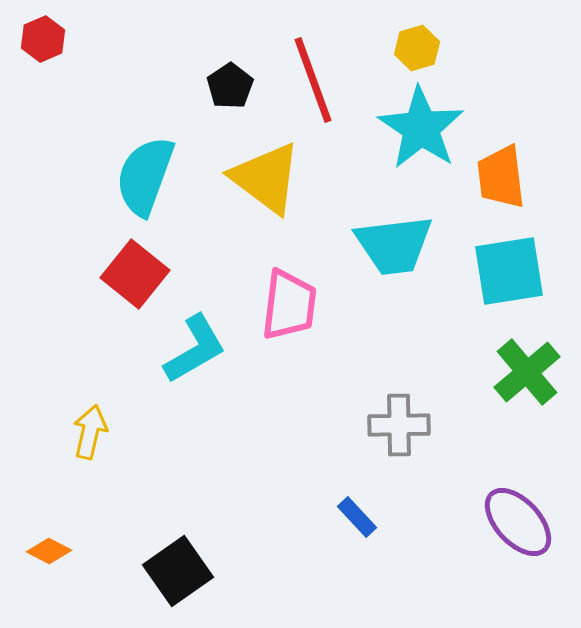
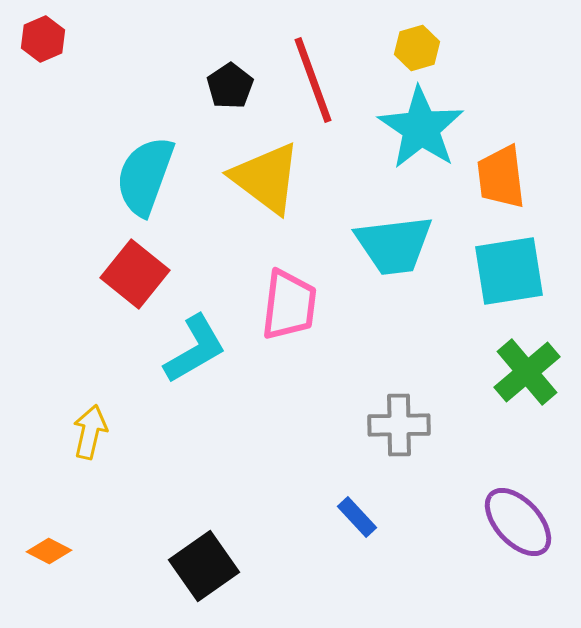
black square: moved 26 px right, 5 px up
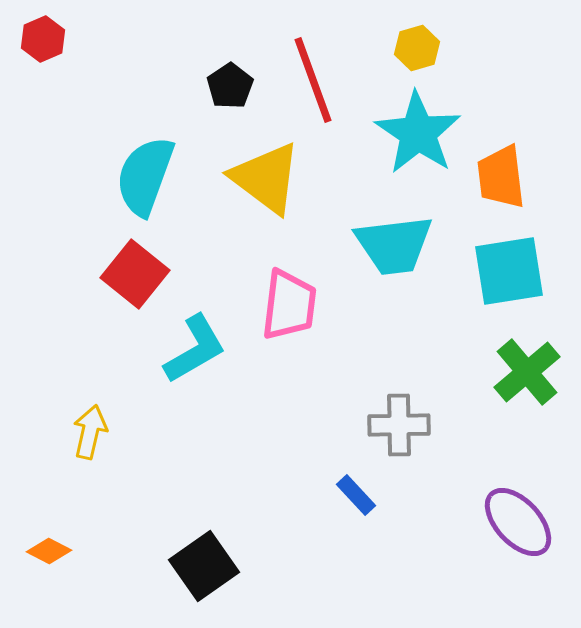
cyan star: moved 3 px left, 5 px down
blue rectangle: moved 1 px left, 22 px up
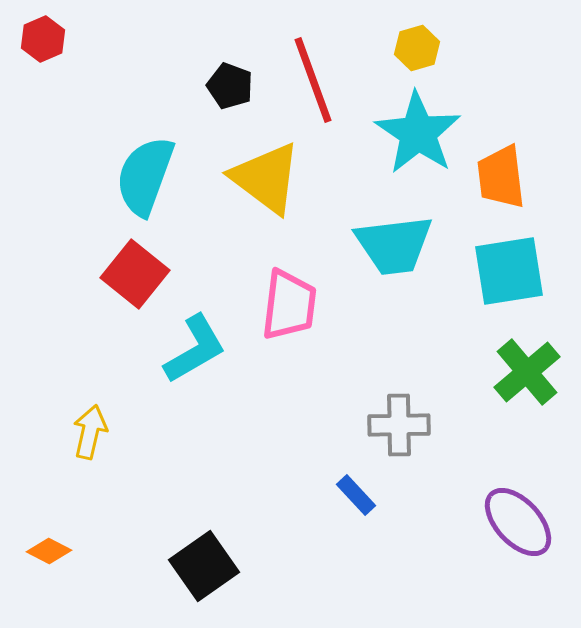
black pentagon: rotated 18 degrees counterclockwise
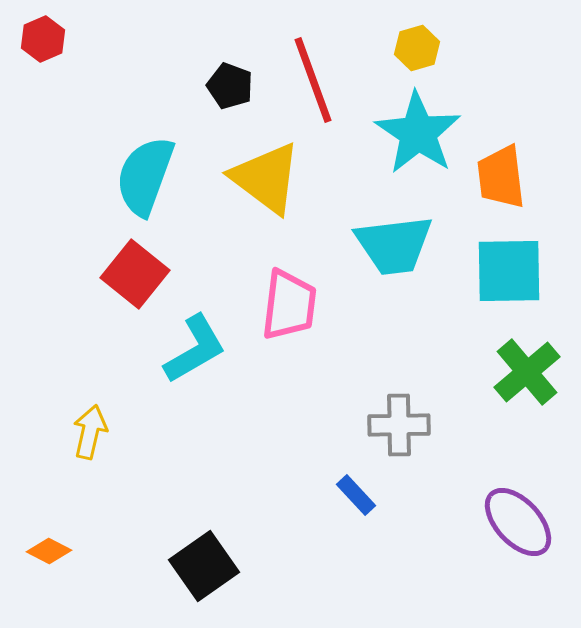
cyan square: rotated 8 degrees clockwise
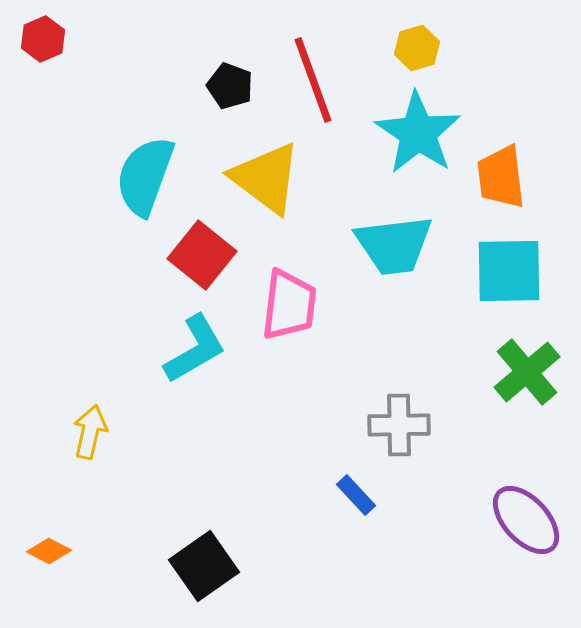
red square: moved 67 px right, 19 px up
purple ellipse: moved 8 px right, 2 px up
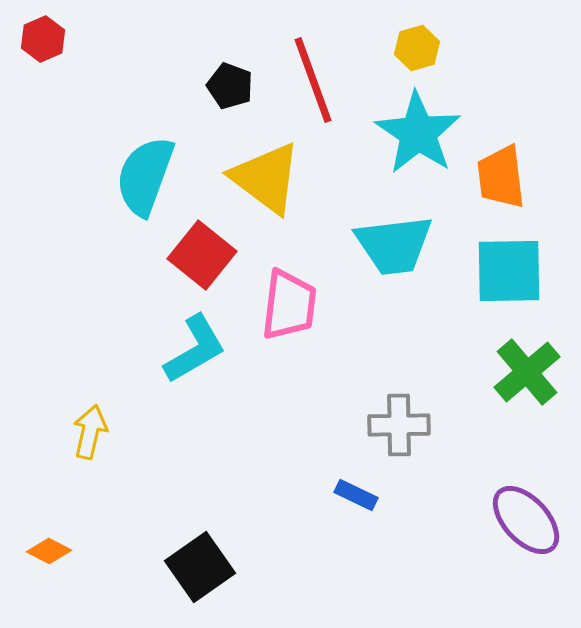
blue rectangle: rotated 21 degrees counterclockwise
black square: moved 4 px left, 1 px down
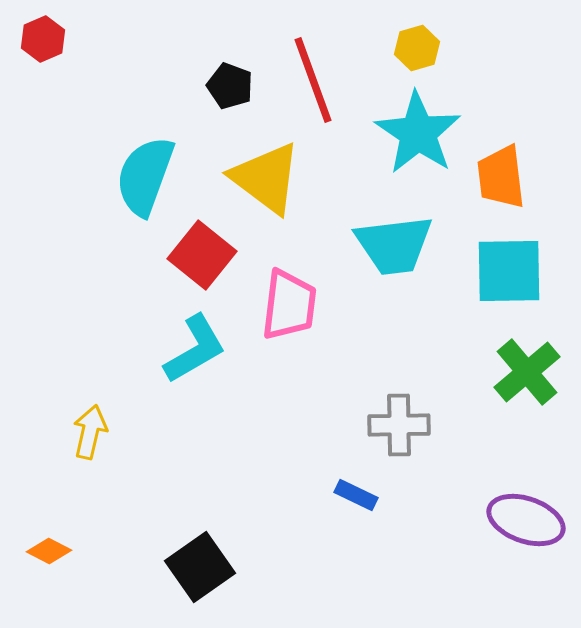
purple ellipse: rotated 28 degrees counterclockwise
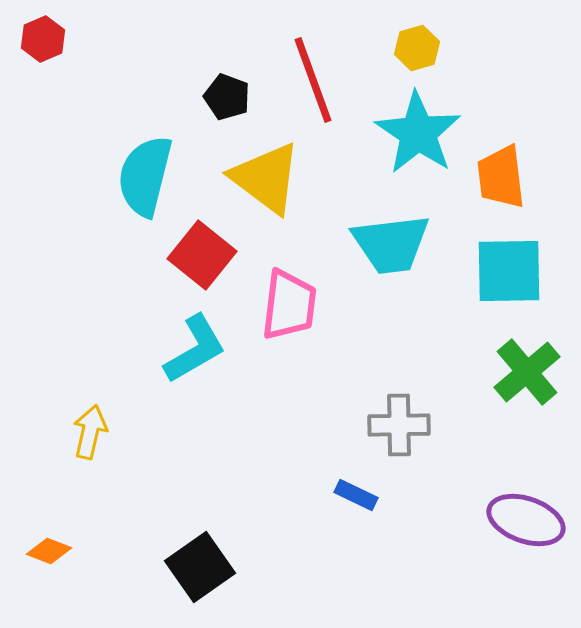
black pentagon: moved 3 px left, 11 px down
cyan semicircle: rotated 6 degrees counterclockwise
cyan trapezoid: moved 3 px left, 1 px up
orange diamond: rotated 6 degrees counterclockwise
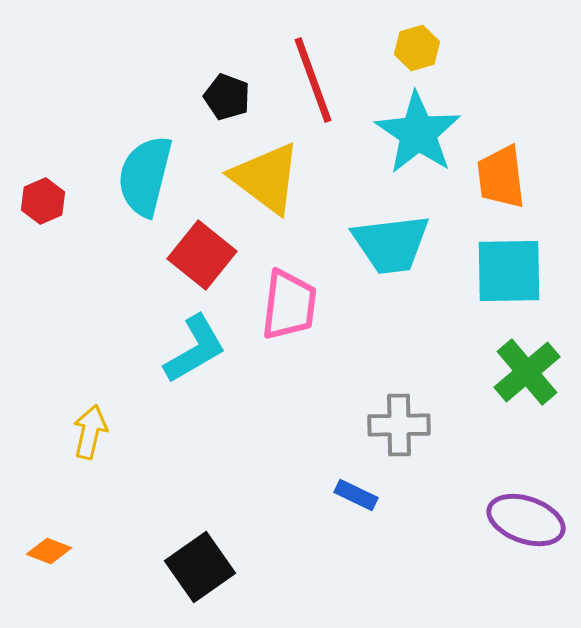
red hexagon: moved 162 px down
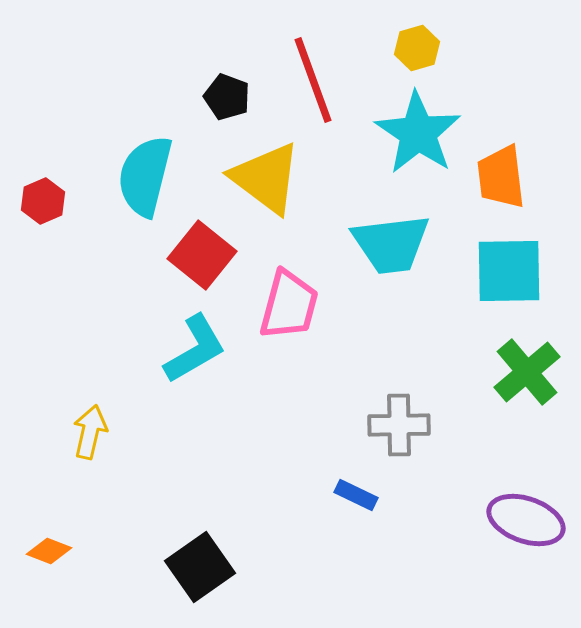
pink trapezoid: rotated 8 degrees clockwise
